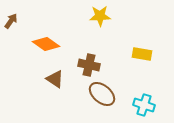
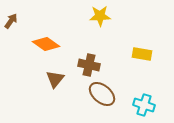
brown triangle: rotated 36 degrees clockwise
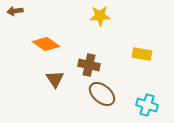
brown arrow: moved 4 px right, 10 px up; rotated 133 degrees counterclockwise
brown triangle: rotated 12 degrees counterclockwise
cyan cross: moved 3 px right
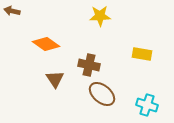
brown arrow: moved 3 px left; rotated 21 degrees clockwise
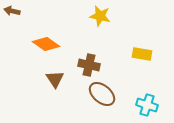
yellow star: rotated 15 degrees clockwise
